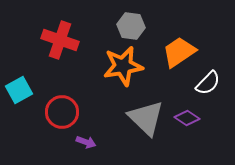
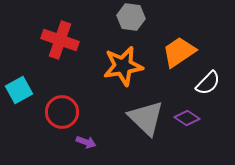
gray hexagon: moved 9 px up
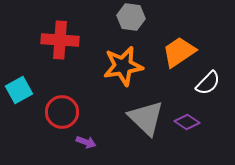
red cross: rotated 15 degrees counterclockwise
purple diamond: moved 4 px down
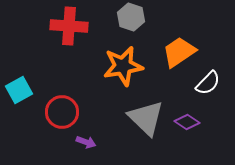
gray hexagon: rotated 12 degrees clockwise
red cross: moved 9 px right, 14 px up
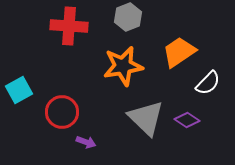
gray hexagon: moved 3 px left; rotated 20 degrees clockwise
purple diamond: moved 2 px up
